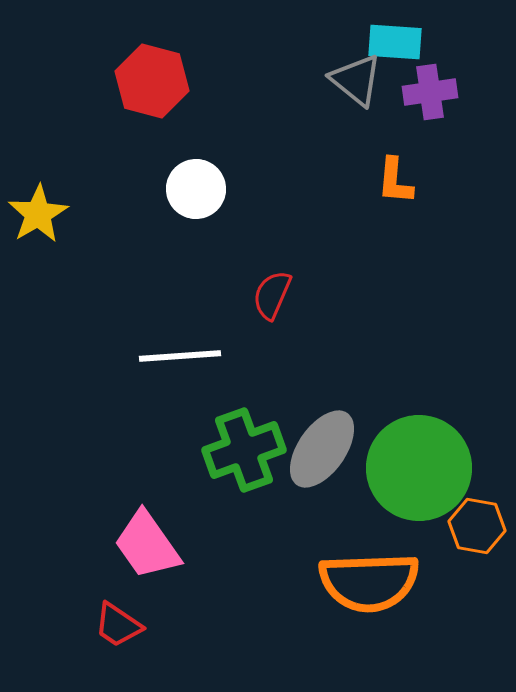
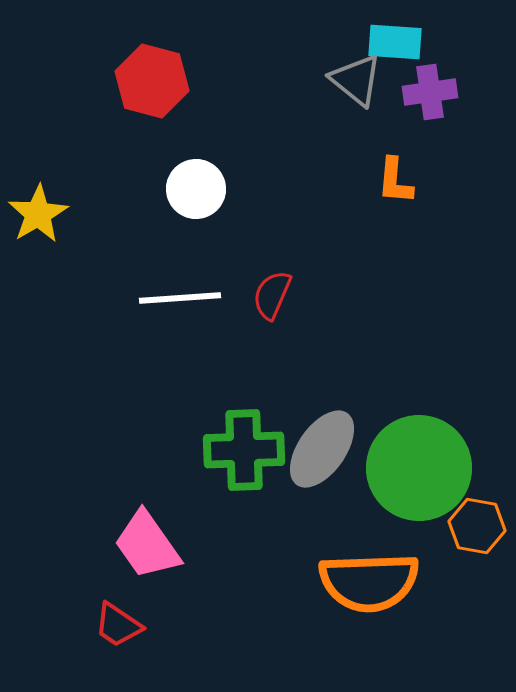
white line: moved 58 px up
green cross: rotated 18 degrees clockwise
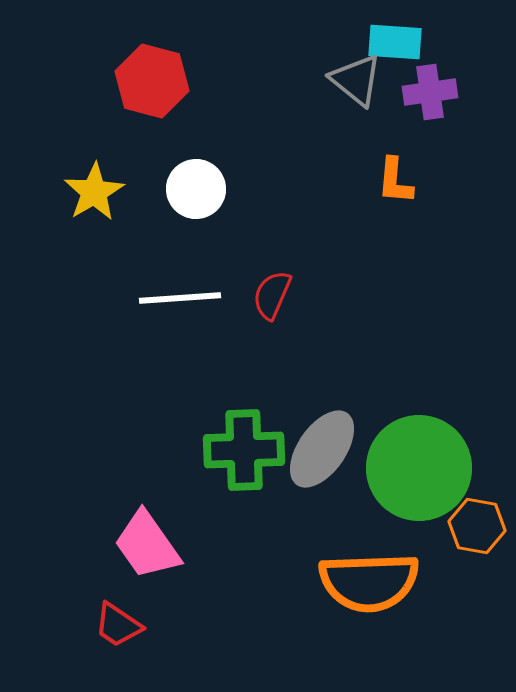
yellow star: moved 56 px right, 22 px up
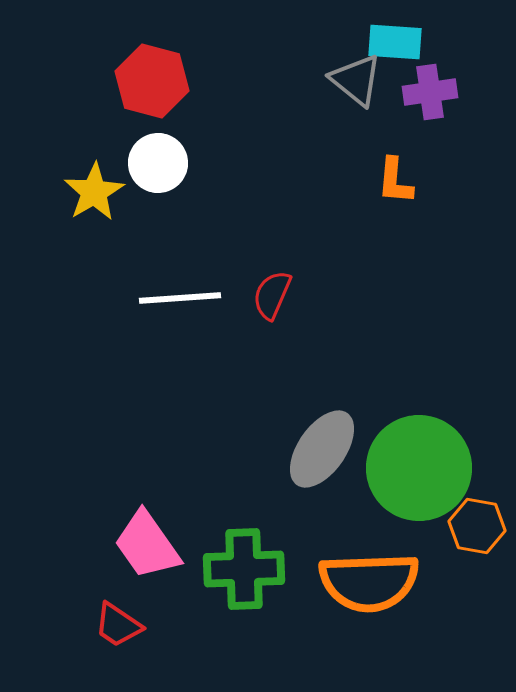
white circle: moved 38 px left, 26 px up
green cross: moved 119 px down
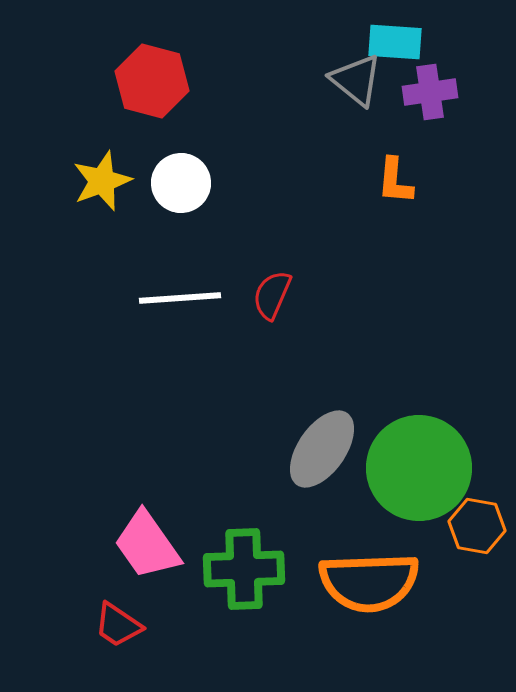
white circle: moved 23 px right, 20 px down
yellow star: moved 8 px right, 11 px up; rotated 10 degrees clockwise
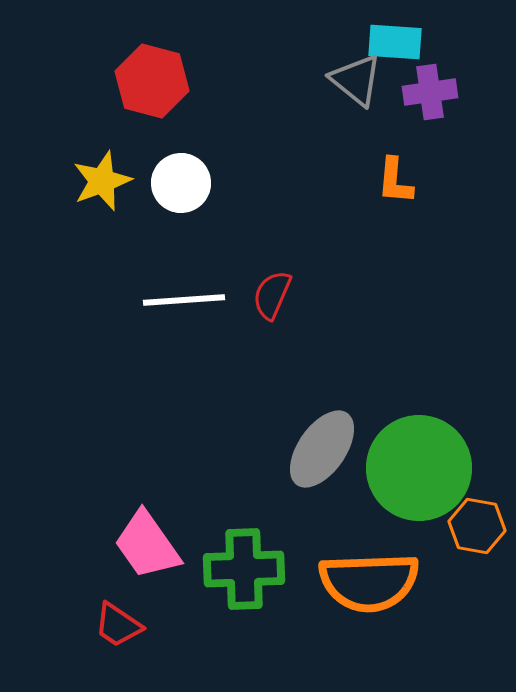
white line: moved 4 px right, 2 px down
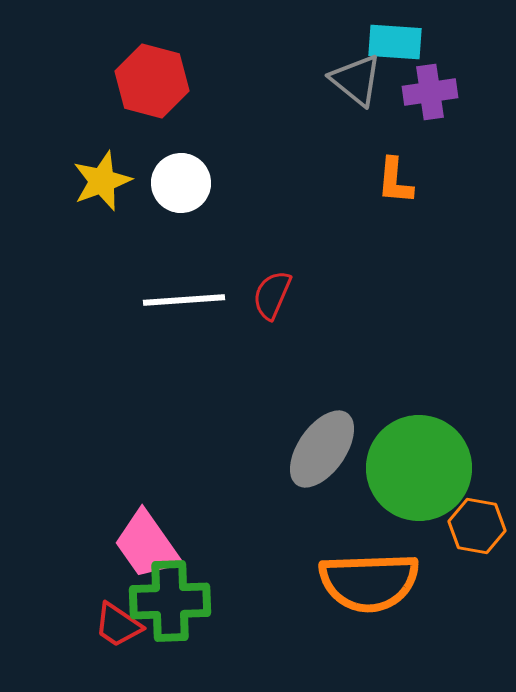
green cross: moved 74 px left, 32 px down
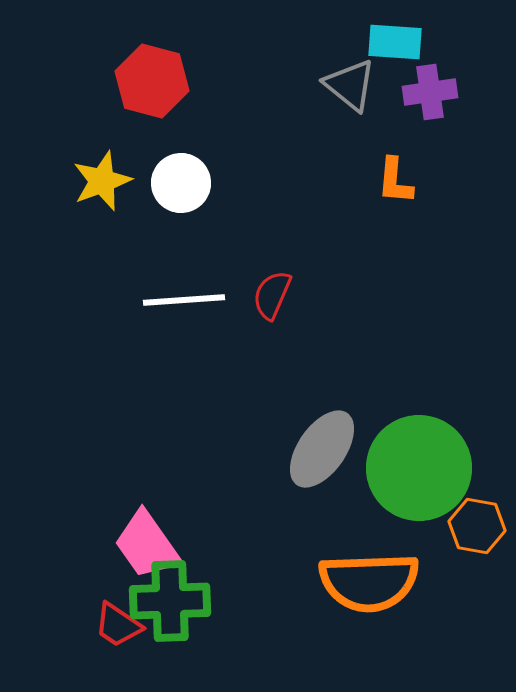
gray triangle: moved 6 px left, 5 px down
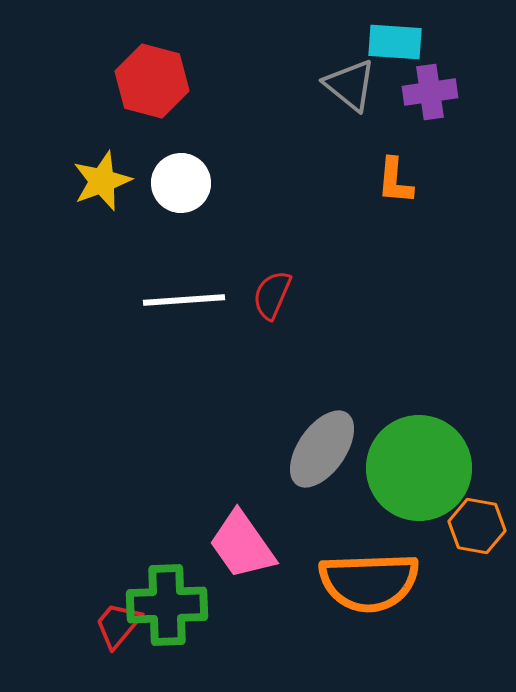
pink trapezoid: moved 95 px right
green cross: moved 3 px left, 4 px down
red trapezoid: rotated 96 degrees clockwise
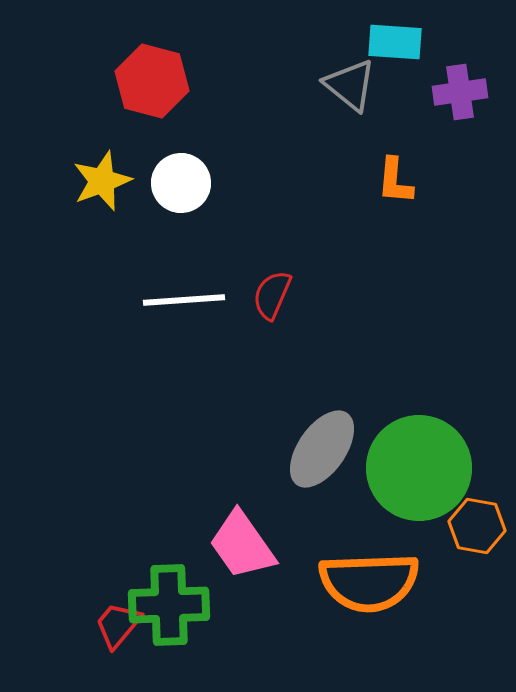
purple cross: moved 30 px right
green cross: moved 2 px right
